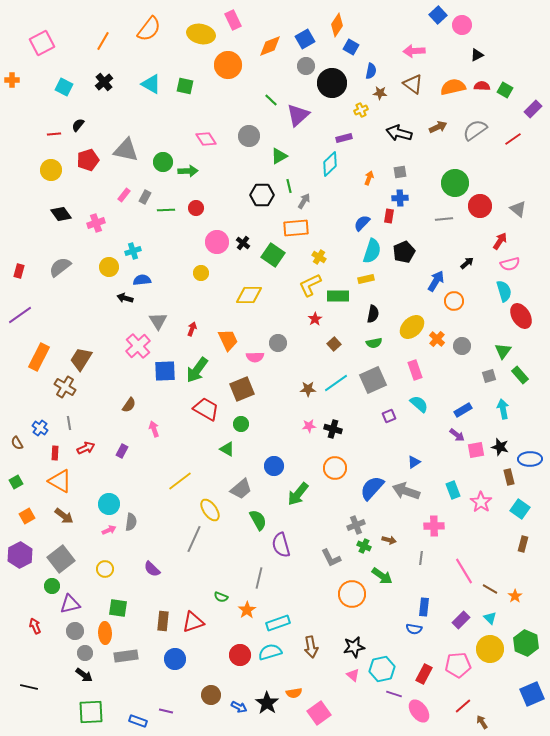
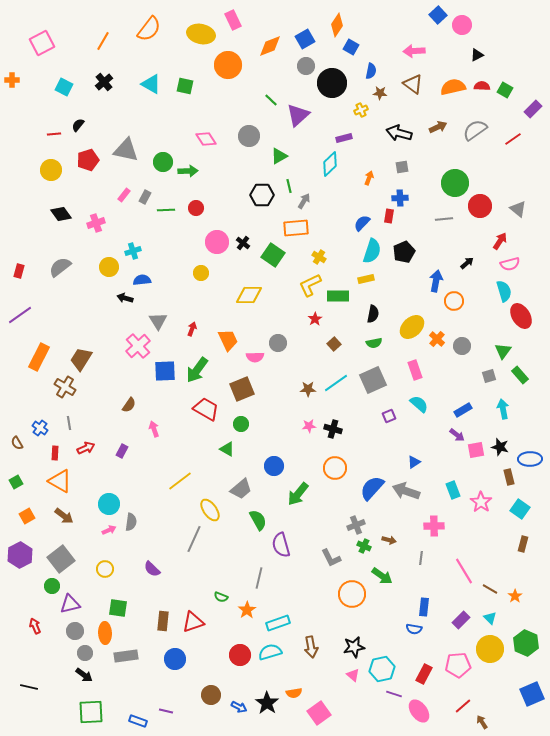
gray square at (400, 172): moved 2 px right, 5 px up
blue arrow at (436, 281): rotated 20 degrees counterclockwise
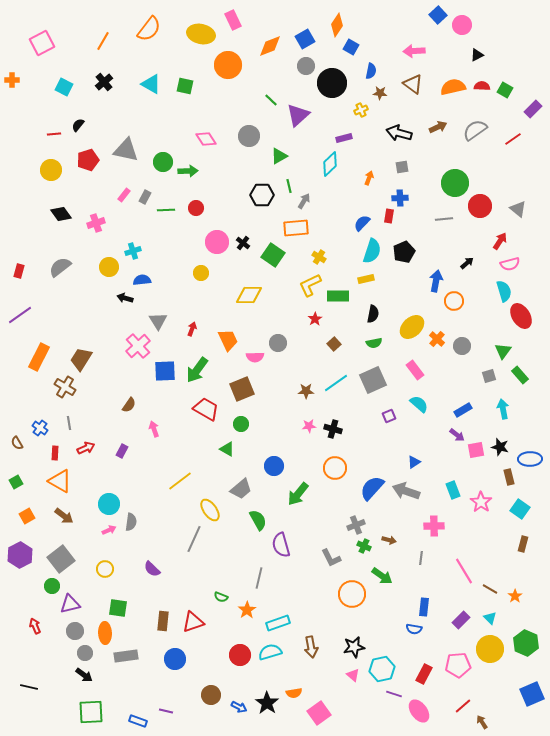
pink rectangle at (415, 370): rotated 18 degrees counterclockwise
brown star at (308, 389): moved 2 px left, 2 px down
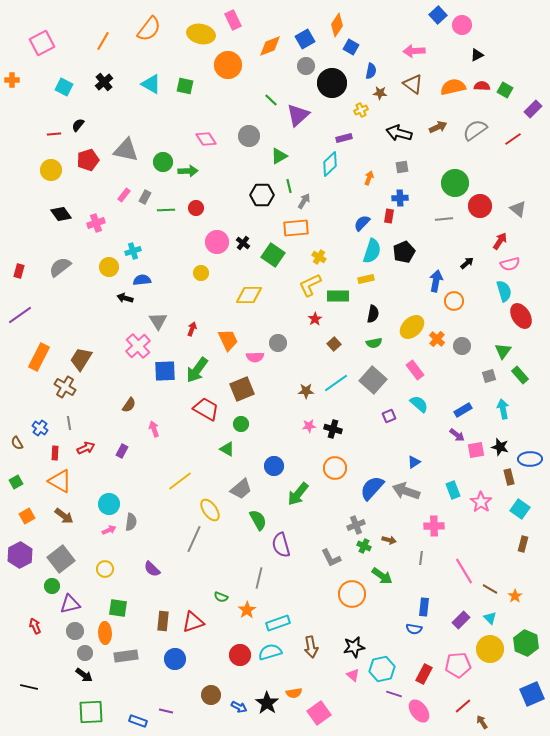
gray square at (373, 380): rotated 24 degrees counterclockwise
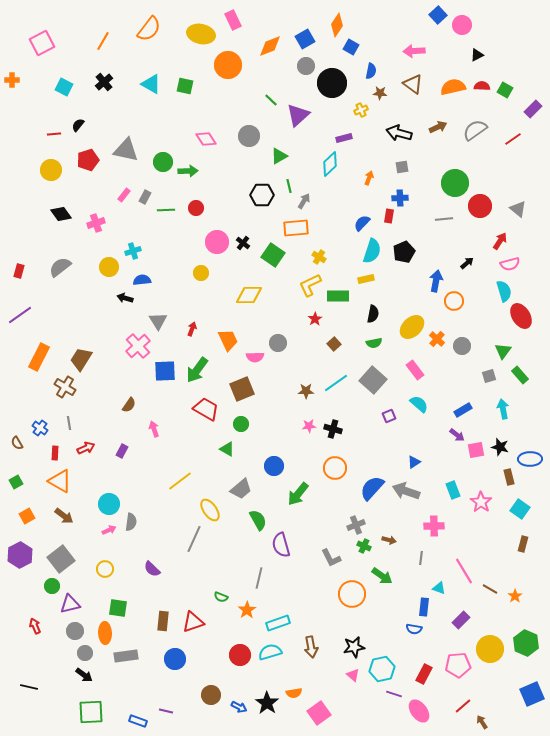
cyan triangle at (490, 618): moved 51 px left, 30 px up; rotated 24 degrees counterclockwise
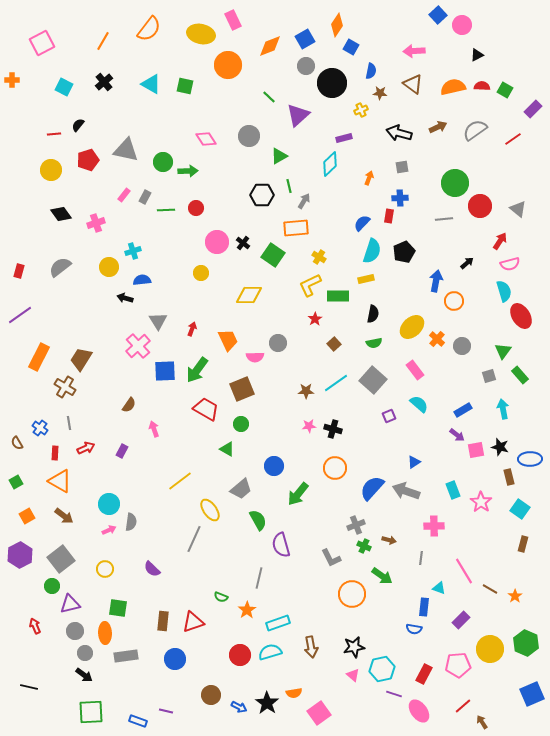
green line at (271, 100): moved 2 px left, 3 px up
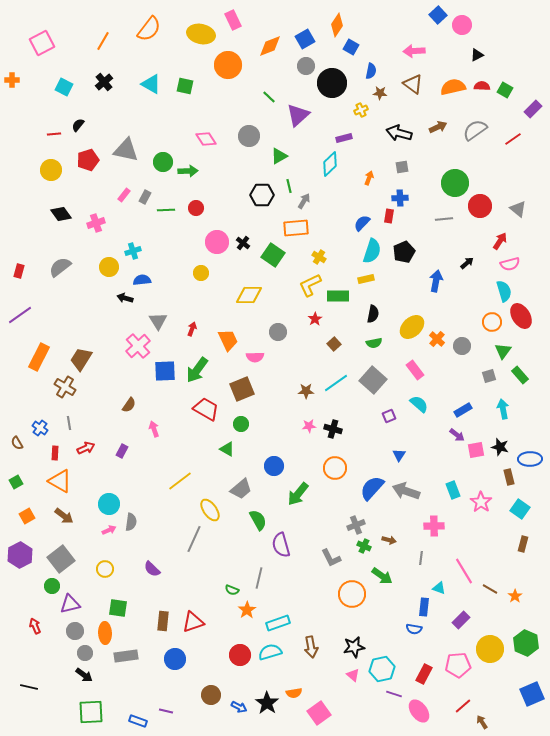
orange circle at (454, 301): moved 38 px right, 21 px down
gray circle at (278, 343): moved 11 px up
blue triangle at (414, 462): moved 15 px left, 7 px up; rotated 24 degrees counterclockwise
green semicircle at (221, 597): moved 11 px right, 7 px up
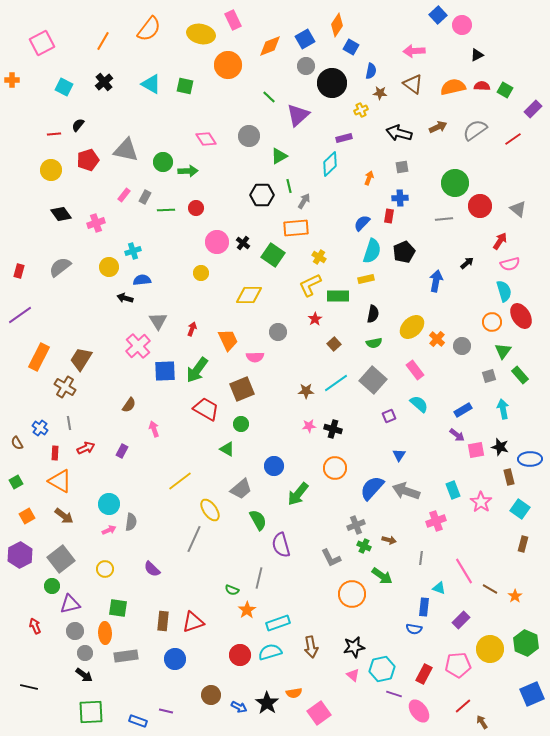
pink cross at (434, 526): moved 2 px right, 5 px up; rotated 18 degrees counterclockwise
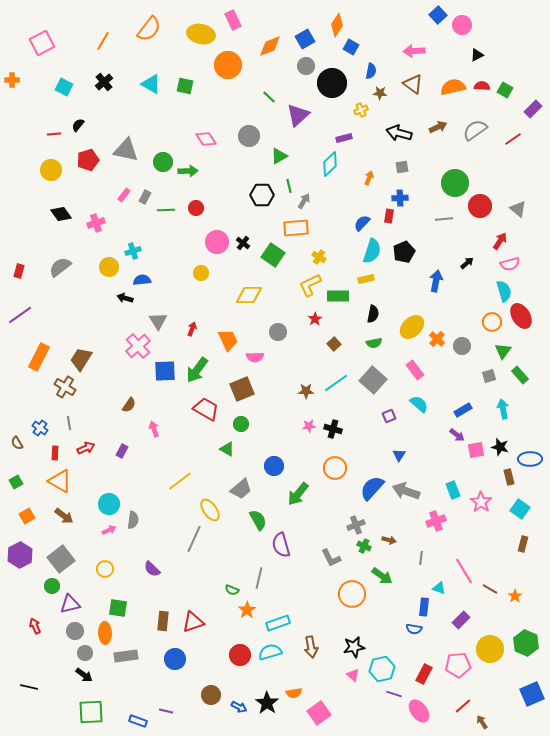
gray semicircle at (131, 522): moved 2 px right, 2 px up
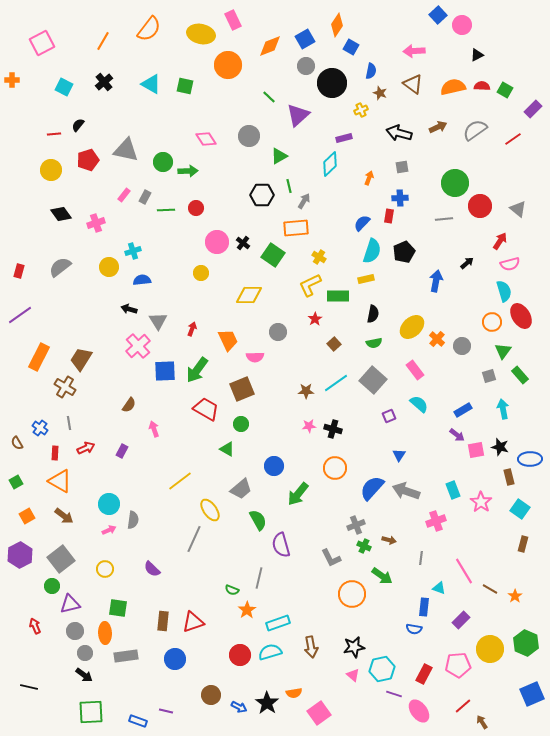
brown star at (380, 93): rotated 16 degrees clockwise
black arrow at (125, 298): moved 4 px right, 11 px down
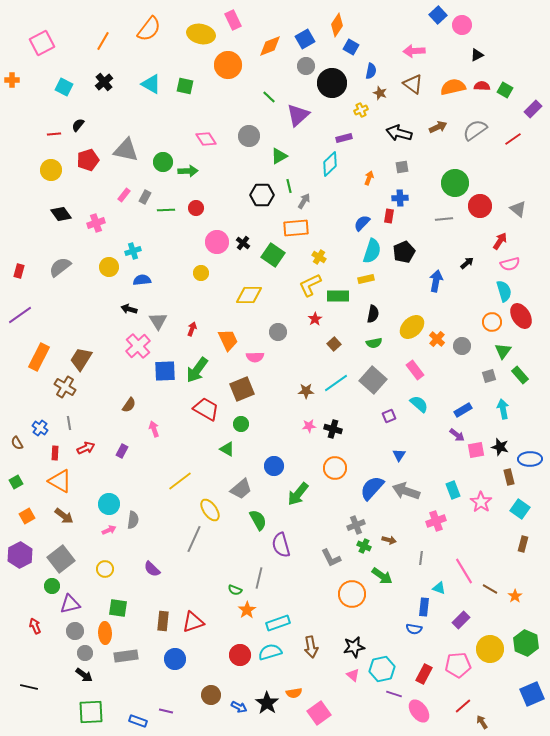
green semicircle at (232, 590): moved 3 px right
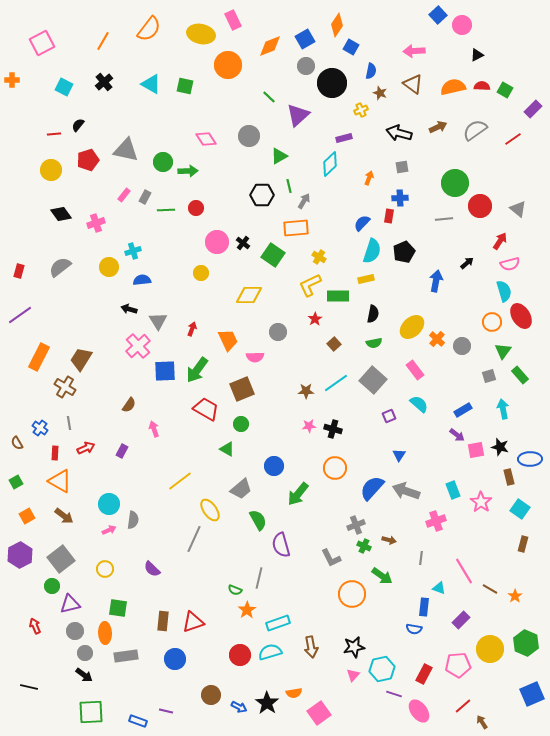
pink triangle at (353, 675): rotated 32 degrees clockwise
